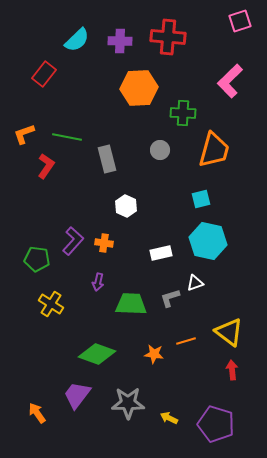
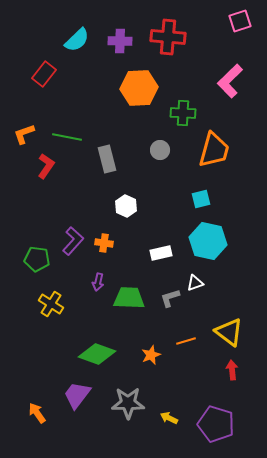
green trapezoid: moved 2 px left, 6 px up
orange star: moved 3 px left, 1 px down; rotated 30 degrees counterclockwise
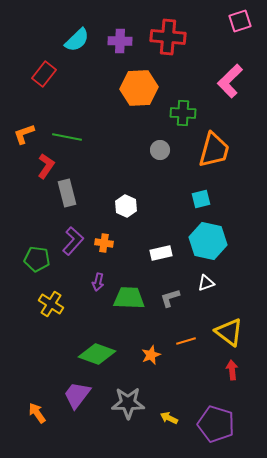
gray rectangle: moved 40 px left, 34 px down
white triangle: moved 11 px right
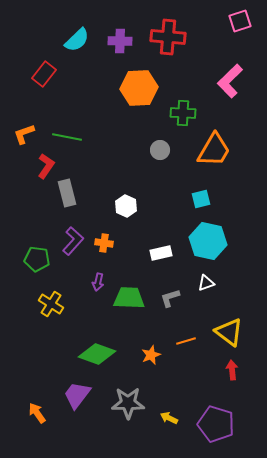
orange trapezoid: rotated 15 degrees clockwise
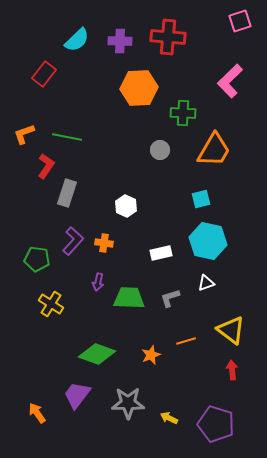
gray rectangle: rotated 32 degrees clockwise
yellow triangle: moved 2 px right, 2 px up
